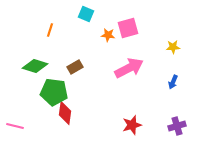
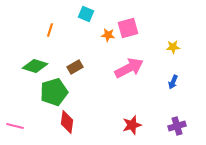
green pentagon: rotated 24 degrees counterclockwise
red diamond: moved 2 px right, 9 px down
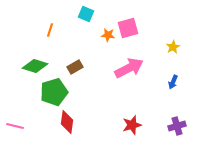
yellow star: rotated 24 degrees counterclockwise
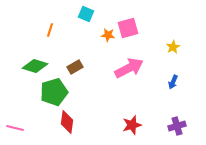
pink line: moved 2 px down
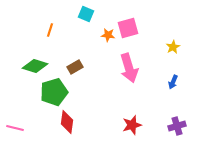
pink arrow: rotated 100 degrees clockwise
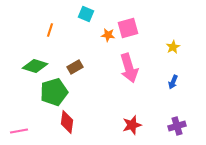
pink line: moved 4 px right, 3 px down; rotated 24 degrees counterclockwise
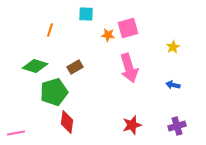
cyan square: rotated 21 degrees counterclockwise
blue arrow: moved 3 px down; rotated 80 degrees clockwise
pink line: moved 3 px left, 2 px down
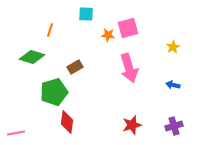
green diamond: moved 3 px left, 9 px up
purple cross: moved 3 px left
